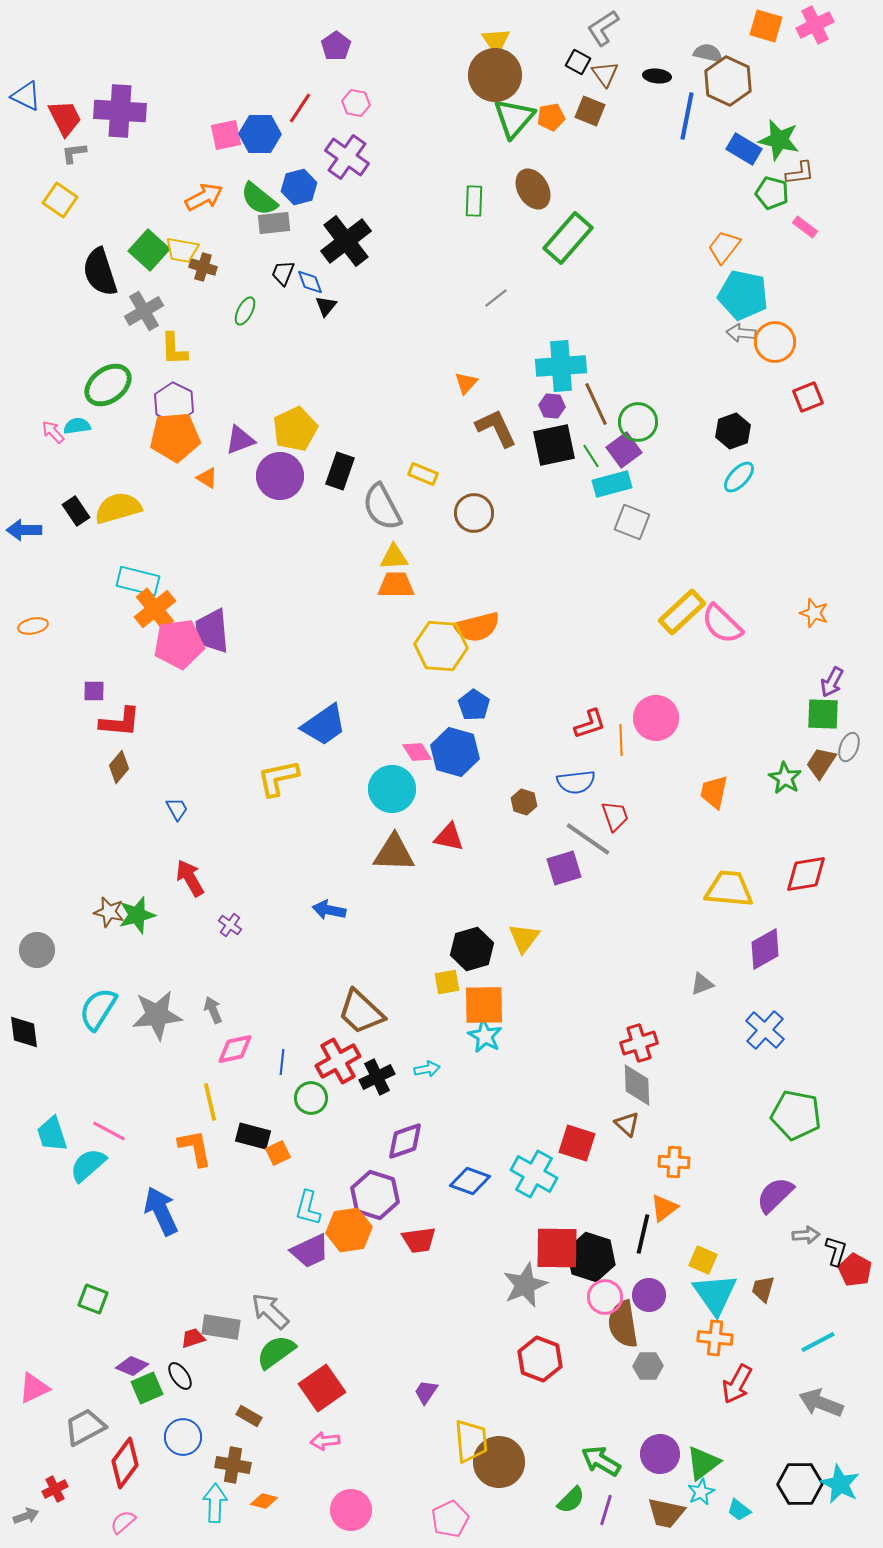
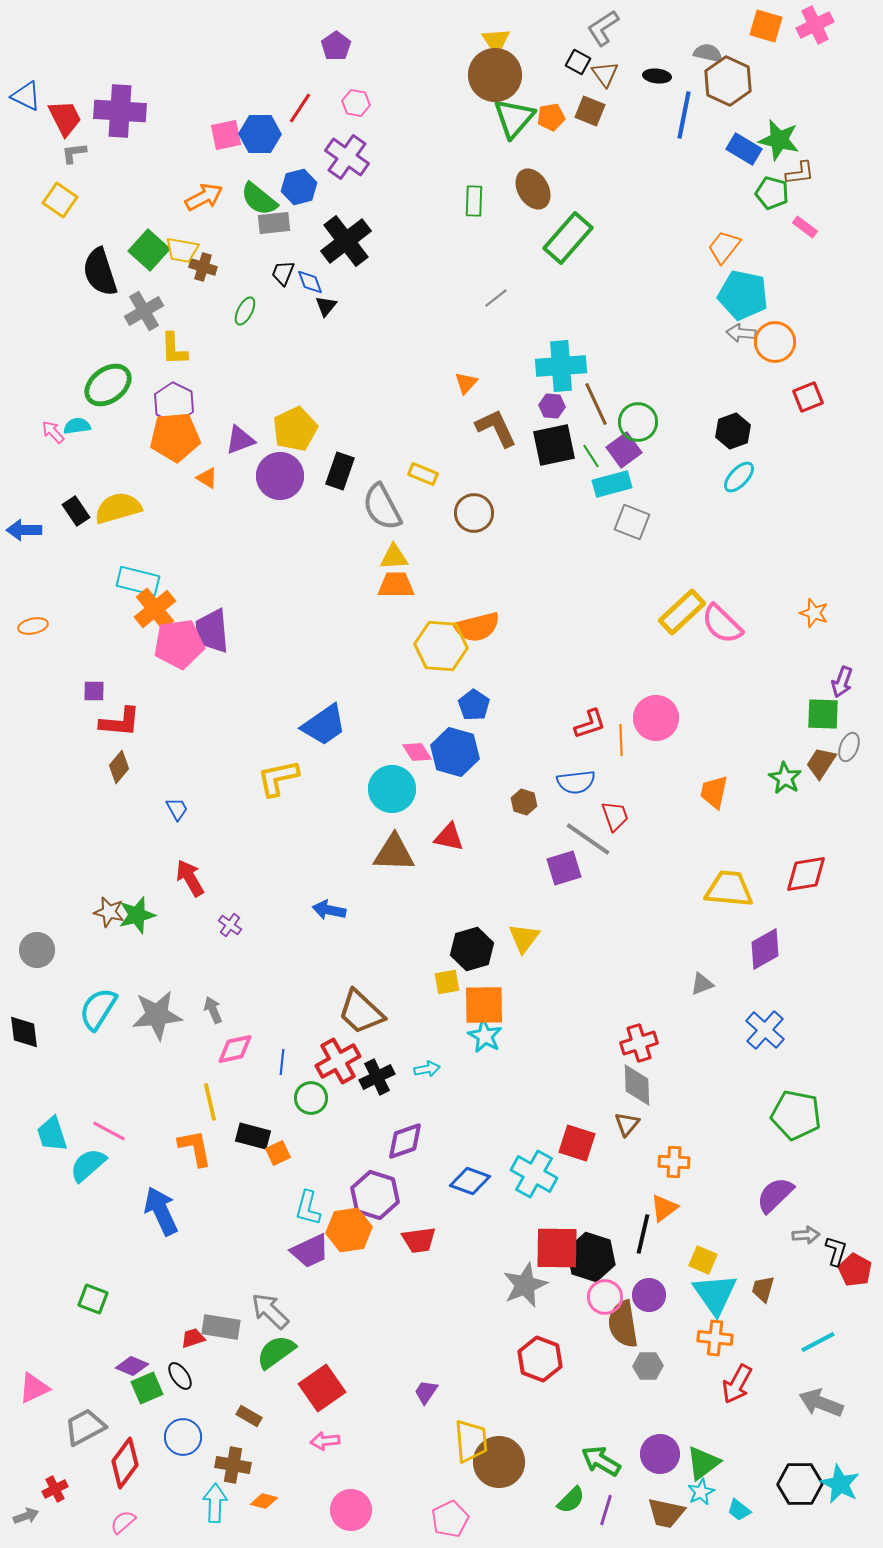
blue line at (687, 116): moved 3 px left, 1 px up
purple arrow at (832, 682): moved 10 px right; rotated 8 degrees counterclockwise
brown triangle at (627, 1124): rotated 28 degrees clockwise
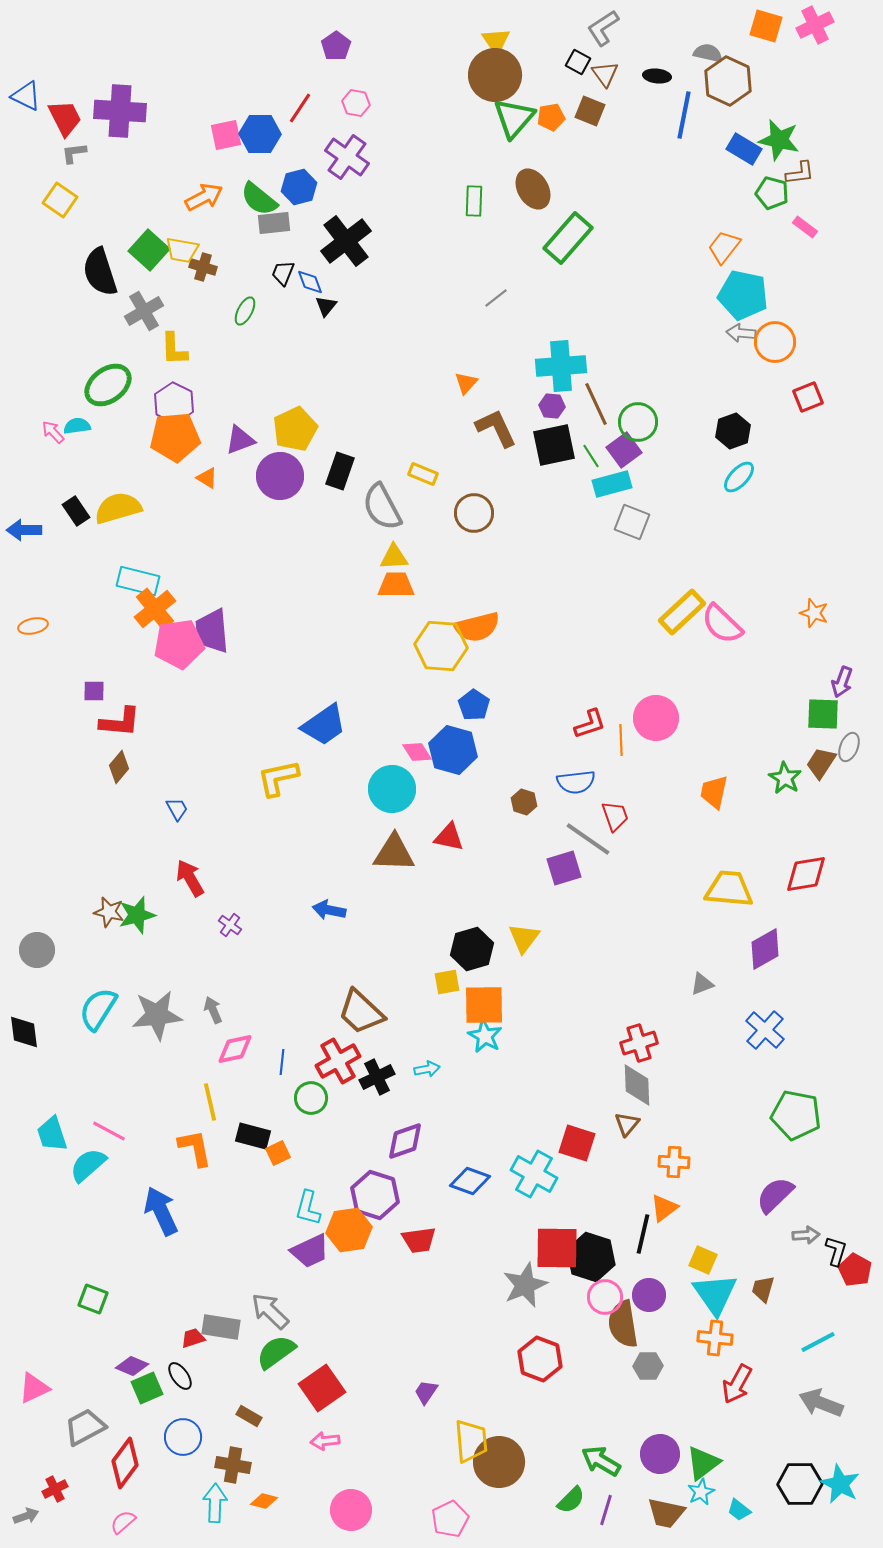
blue hexagon at (455, 752): moved 2 px left, 2 px up
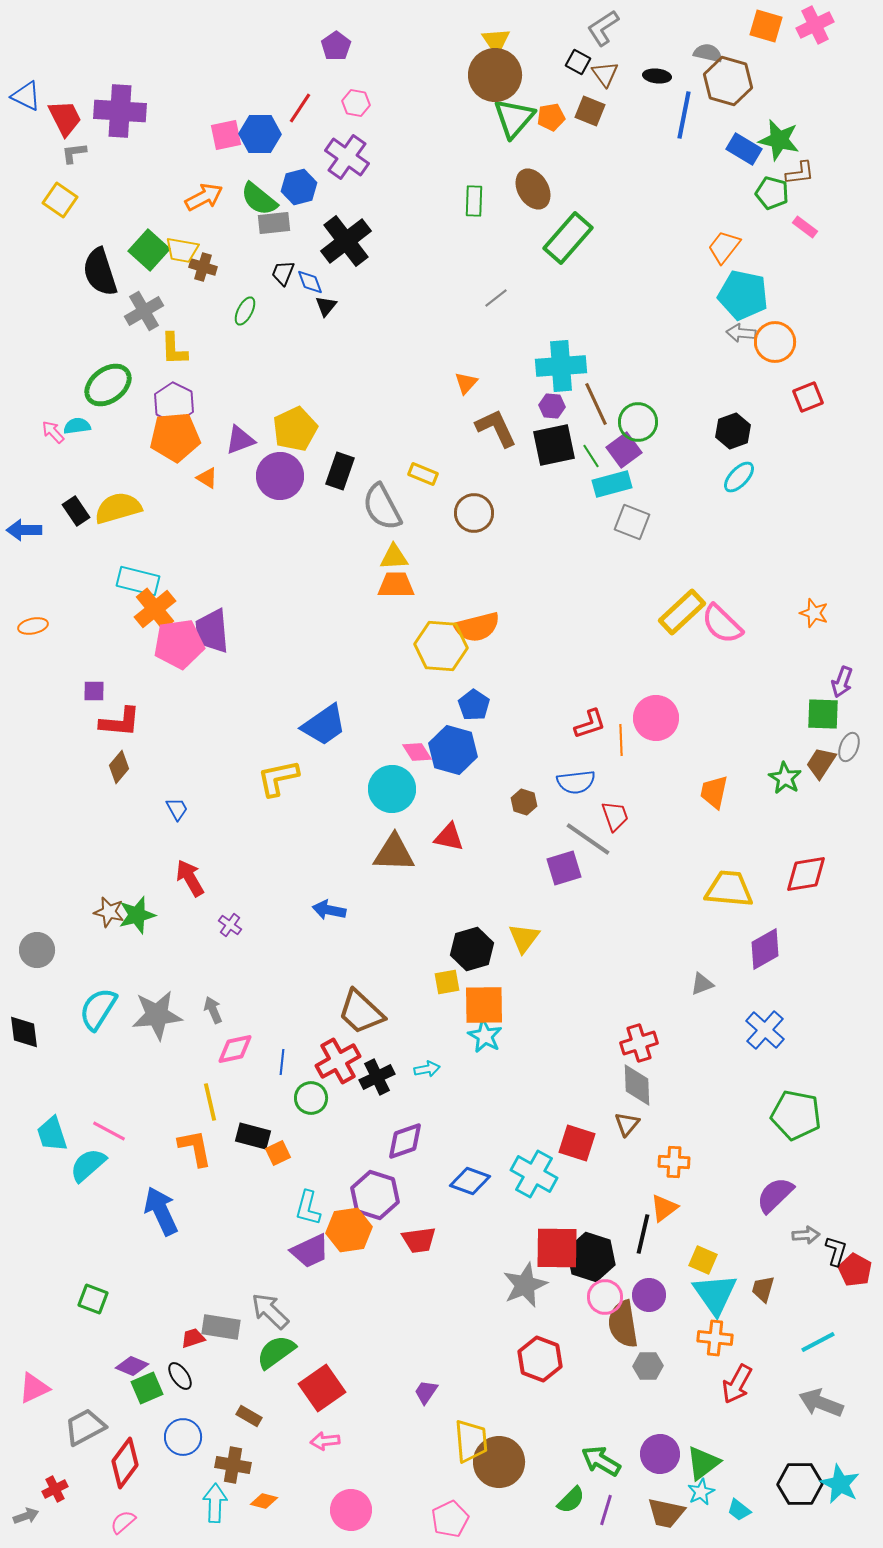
brown hexagon at (728, 81): rotated 9 degrees counterclockwise
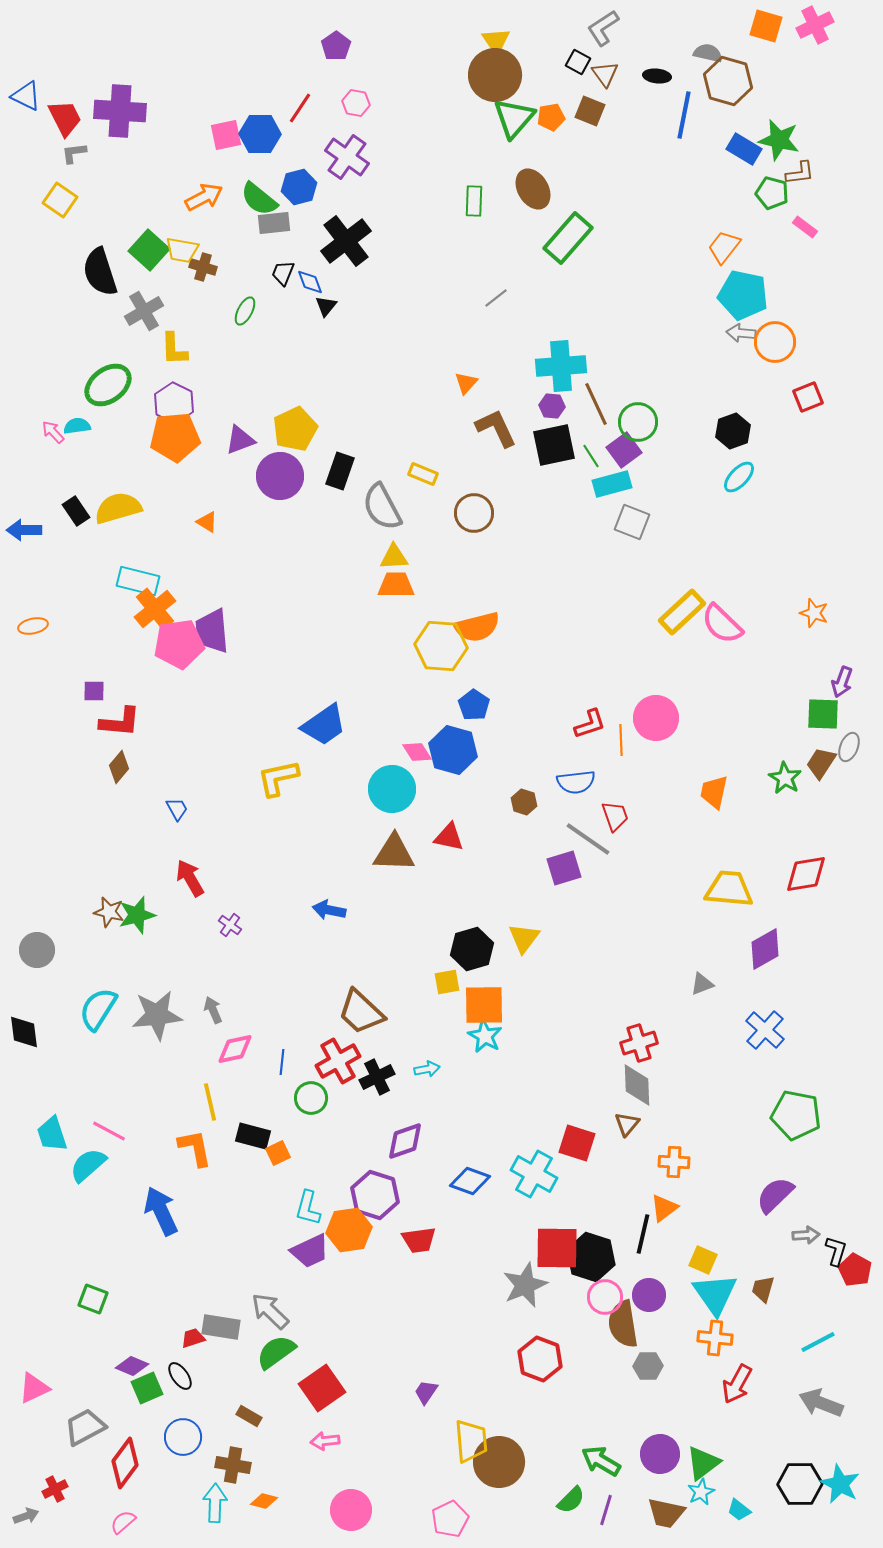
orange triangle at (207, 478): moved 44 px down
